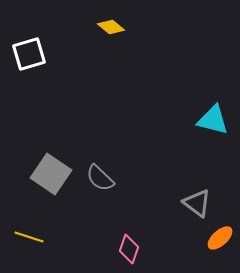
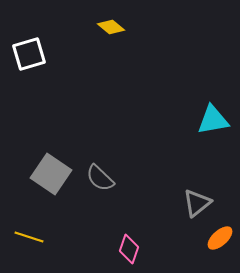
cyan triangle: rotated 24 degrees counterclockwise
gray triangle: rotated 44 degrees clockwise
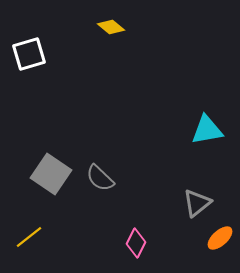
cyan triangle: moved 6 px left, 10 px down
yellow line: rotated 56 degrees counterclockwise
pink diamond: moved 7 px right, 6 px up; rotated 8 degrees clockwise
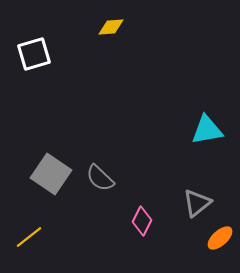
yellow diamond: rotated 44 degrees counterclockwise
white square: moved 5 px right
pink diamond: moved 6 px right, 22 px up
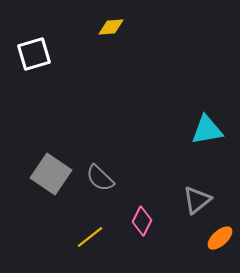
gray triangle: moved 3 px up
yellow line: moved 61 px right
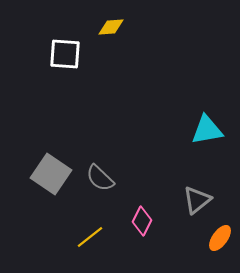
white square: moved 31 px right; rotated 20 degrees clockwise
orange ellipse: rotated 12 degrees counterclockwise
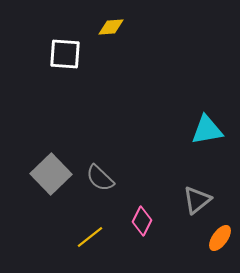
gray square: rotated 12 degrees clockwise
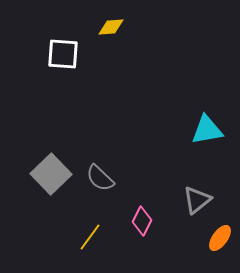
white square: moved 2 px left
yellow line: rotated 16 degrees counterclockwise
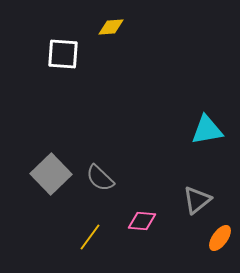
pink diamond: rotated 68 degrees clockwise
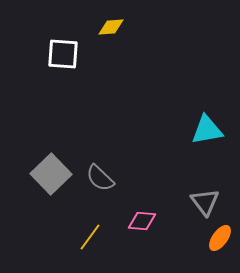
gray triangle: moved 8 px right, 2 px down; rotated 28 degrees counterclockwise
